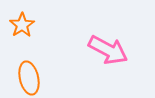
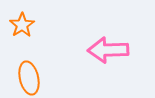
pink arrow: rotated 150 degrees clockwise
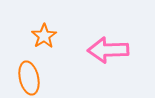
orange star: moved 22 px right, 11 px down
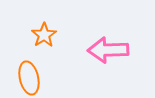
orange star: moved 1 px up
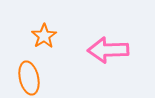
orange star: moved 1 px down
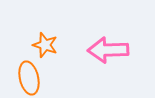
orange star: moved 1 px right, 9 px down; rotated 20 degrees counterclockwise
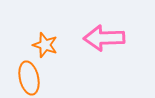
pink arrow: moved 4 px left, 12 px up
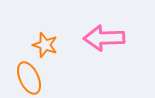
orange ellipse: rotated 12 degrees counterclockwise
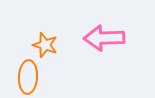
orange ellipse: moved 1 px left, 1 px up; rotated 28 degrees clockwise
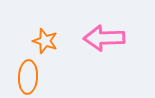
orange star: moved 4 px up
